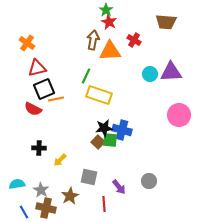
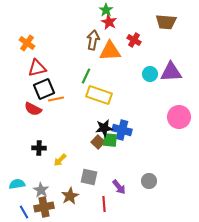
pink circle: moved 2 px down
brown cross: moved 2 px left, 1 px up; rotated 24 degrees counterclockwise
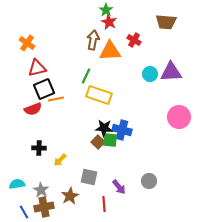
red semicircle: rotated 48 degrees counterclockwise
black star: rotated 12 degrees clockwise
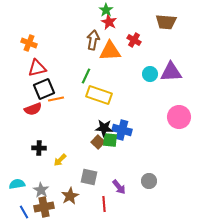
orange cross: moved 2 px right; rotated 14 degrees counterclockwise
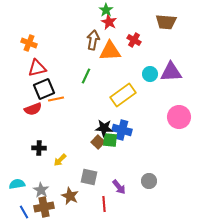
yellow rectangle: moved 24 px right; rotated 55 degrees counterclockwise
brown star: rotated 18 degrees counterclockwise
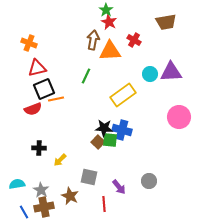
brown trapezoid: rotated 15 degrees counterclockwise
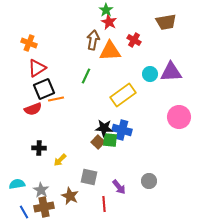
red triangle: rotated 18 degrees counterclockwise
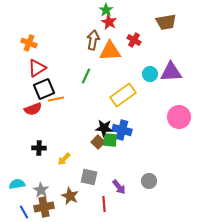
yellow arrow: moved 4 px right, 1 px up
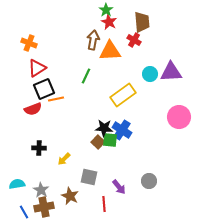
brown trapezoid: moved 24 px left; rotated 85 degrees counterclockwise
blue cross: rotated 18 degrees clockwise
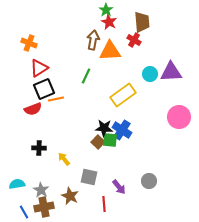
red triangle: moved 2 px right
yellow arrow: rotated 96 degrees clockwise
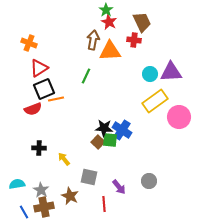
brown trapezoid: rotated 20 degrees counterclockwise
red cross: rotated 24 degrees counterclockwise
yellow rectangle: moved 32 px right, 6 px down
